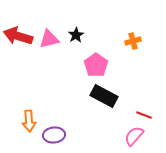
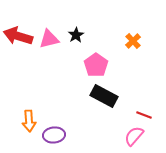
orange cross: rotated 28 degrees counterclockwise
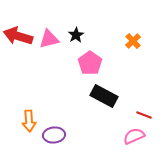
pink pentagon: moved 6 px left, 2 px up
pink semicircle: rotated 25 degrees clockwise
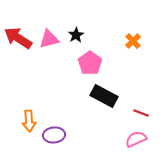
red arrow: moved 2 px down; rotated 16 degrees clockwise
red line: moved 3 px left, 2 px up
pink semicircle: moved 2 px right, 3 px down
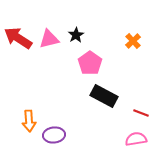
pink semicircle: rotated 15 degrees clockwise
